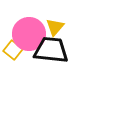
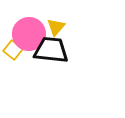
yellow triangle: moved 1 px right
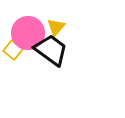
pink circle: moved 1 px left, 1 px up
black trapezoid: rotated 30 degrees clockwise
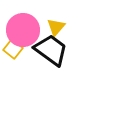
pink circle: moved 5 px left, 3 px up
yellow square: moved 1 px up
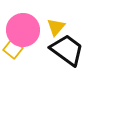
black trapezoid: moved 16 px right
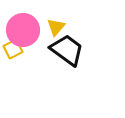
yellow square: rotated 24 degrees clockwise
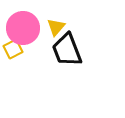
pink circle: moved 2 px up
black trapezoid: rotated 147 degrees counterclockwise
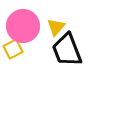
pink circle: moved 2 px up
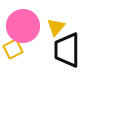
black trapezoid: rotated 21 degrees clockwise
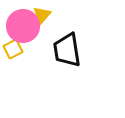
yellow triangle: moved 14 px left, 12 px up
black trapezoid: rotated 9 degrees counterclockwise
